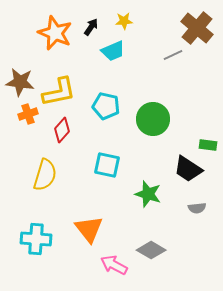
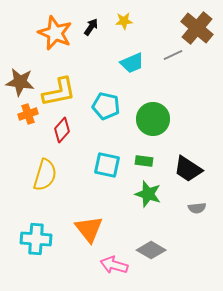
cyan trapezoid: moved 19 px right, 12 px down
green rectangle: moved 64 px left, 16 px down
pink arrow: rotated 12 degrees counterclockwise
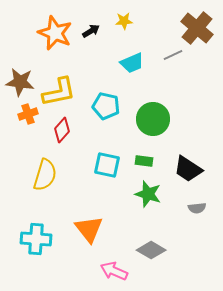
black arrow: moved 4 px down; rotated 24 degrees clockwise
pink arrow: moved 6 px down; rotated 8 degrees clockwise
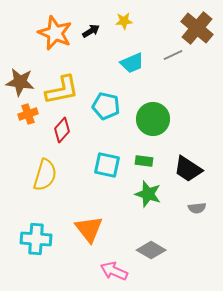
yellow L-shape: moved 3 px right, 2 px up
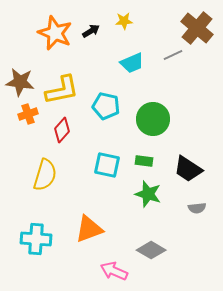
orange triangle: rotated 48 degrees clockwise
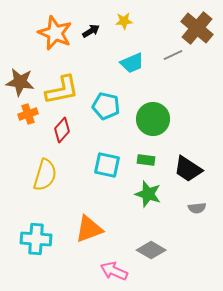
green rectangle: moved 2 px right, 1 px up
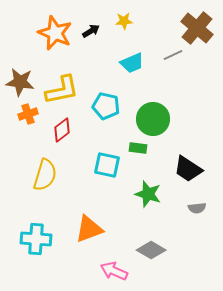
red diamond: rotated 10 degrees clockwise
green rectangle: moved 8 px left, 12 px up
